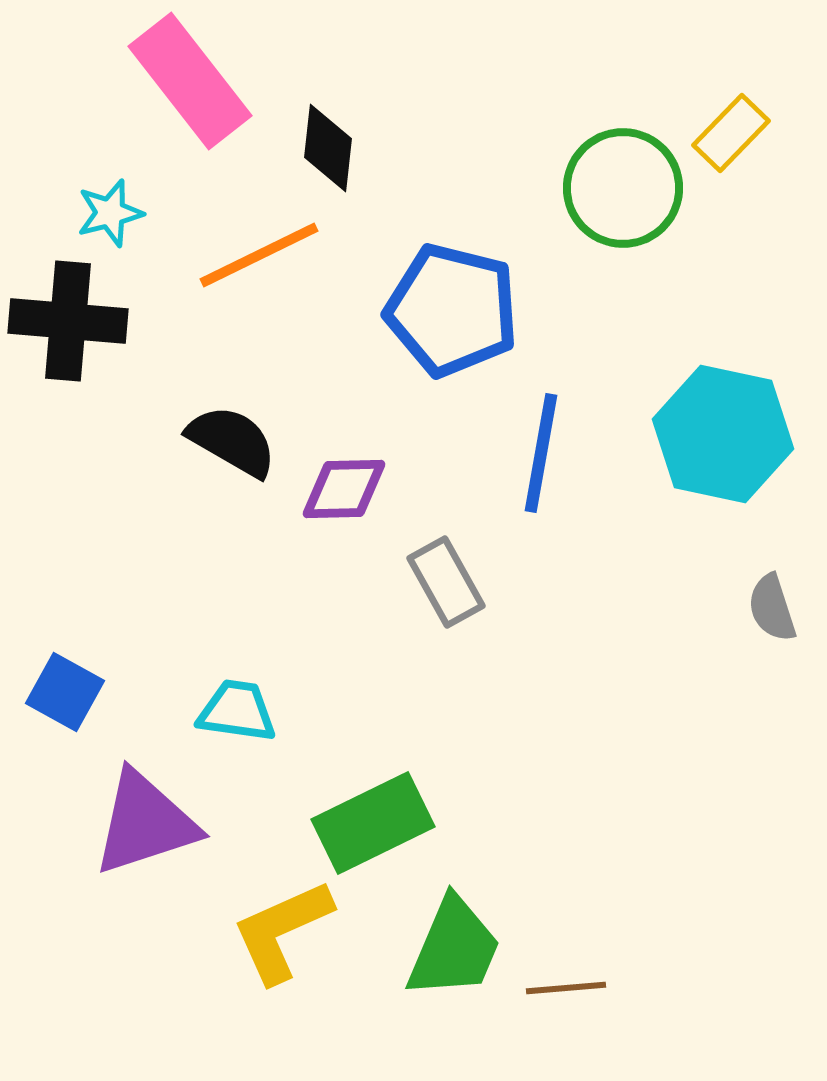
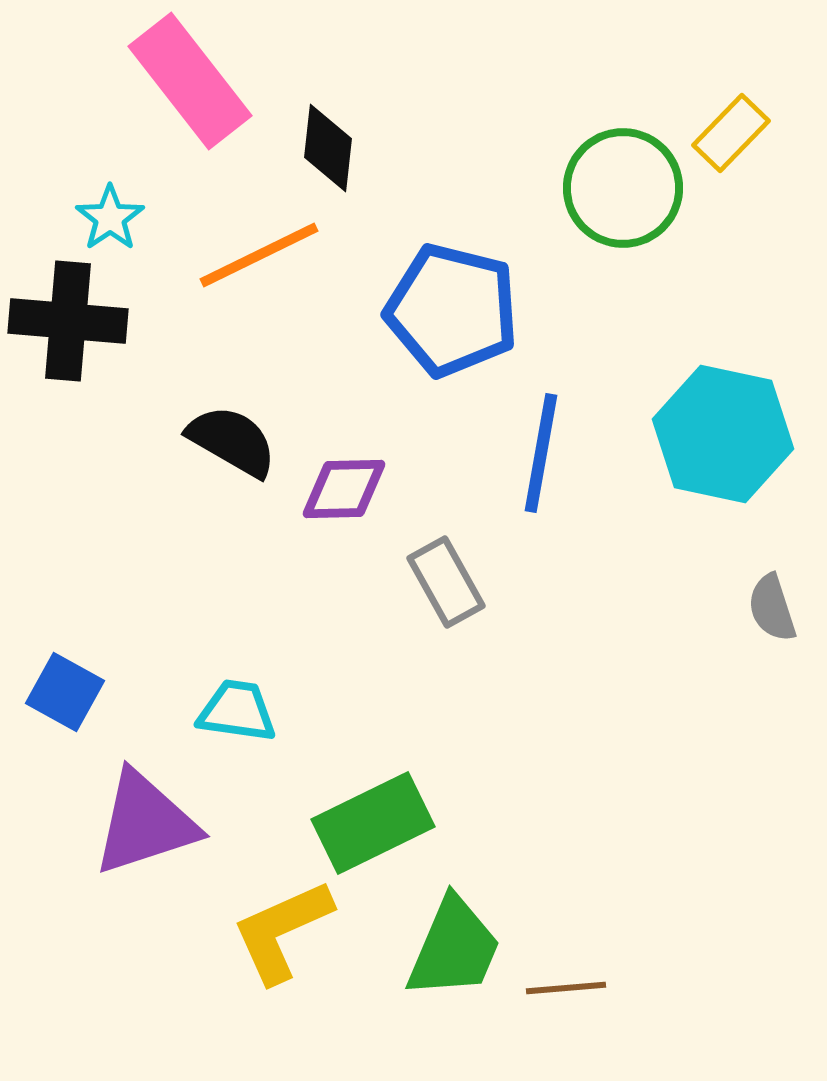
cyan star: moved 5 px down; rotated 20 degrees counterclockwise
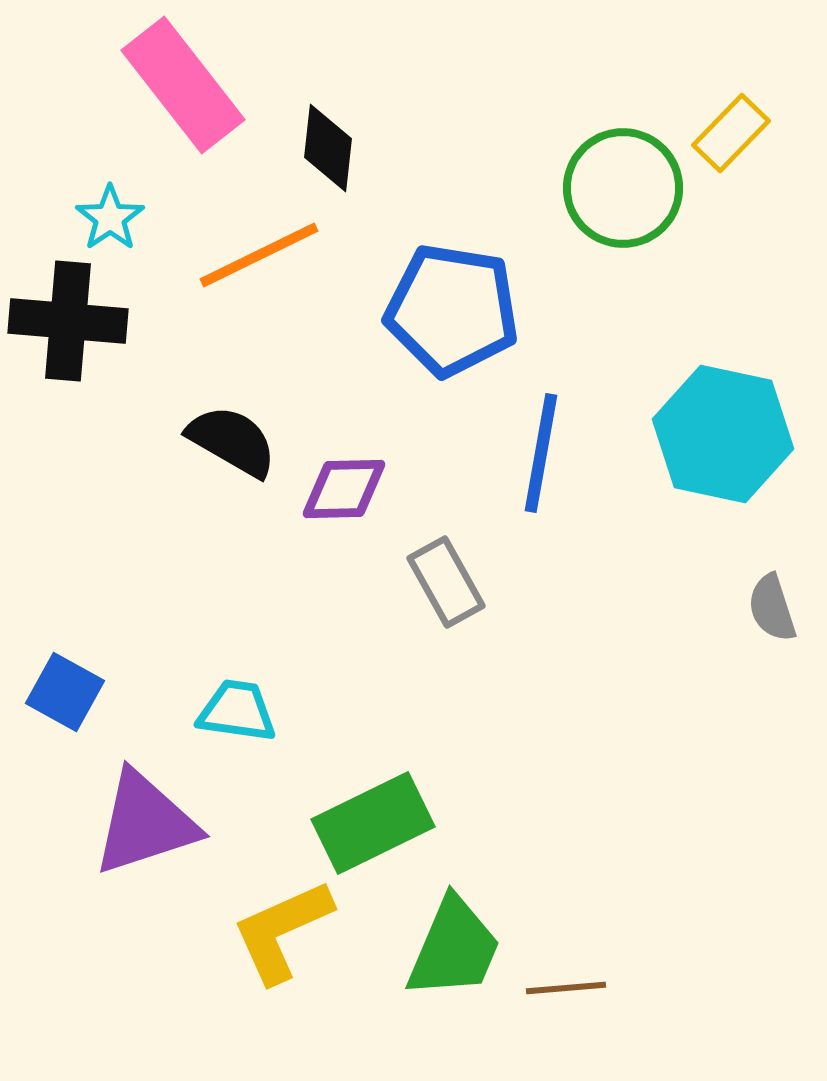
pink rectangle: moved 7 px left, 4 px down
blue pentagon: rotated 5 degrees counterclockwise
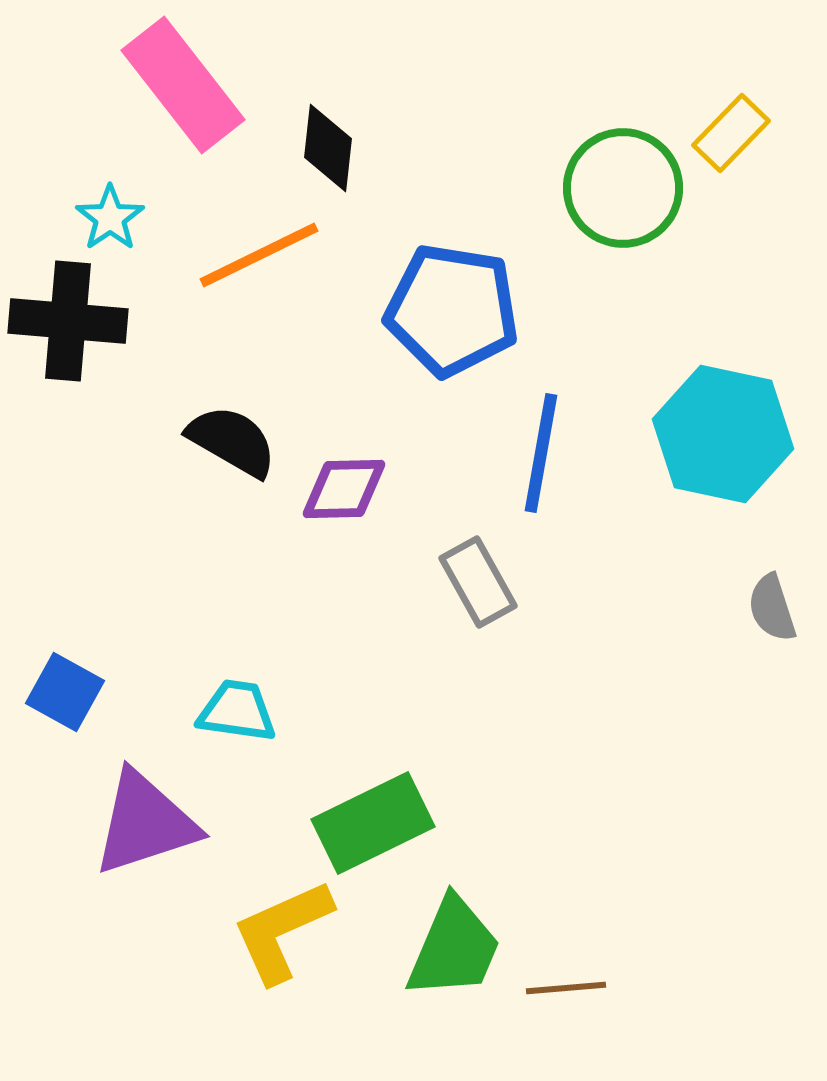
gray rectangle: moved 32 px right
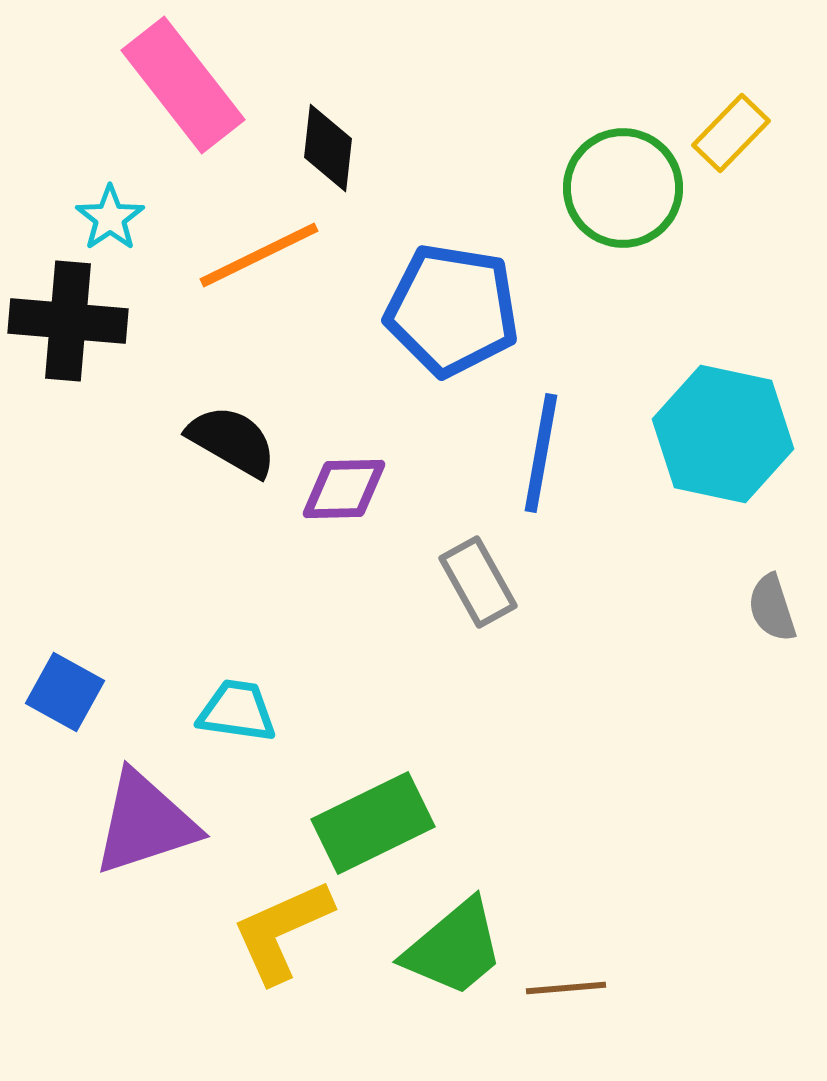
green trapezoid: rotated 27 degrees clockwise
